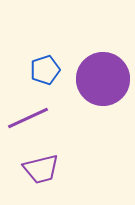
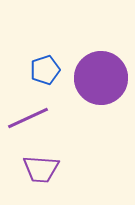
purple circle: moved 2 px left, 1 px up
purple trapezoid: rotated 18 degrees clockwise
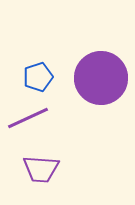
blue pentagon: moved 7 px left, 7 px down
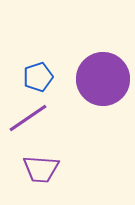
purple circle: moved 2 px right, 1 px down
purple line: rotated 9 degrees counterclockwise
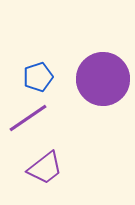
purple trapezoid: moved 4 px right, 1 px up; rotated 42 degrees counterclockwise
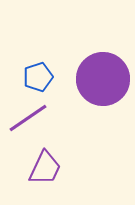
purple trapezoid: rotated 27 degrees counterclockwise
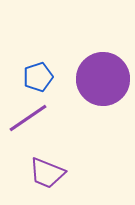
purple trapezoid: moved 2 px right, 5 px down; rotated 87 degrees clockwise
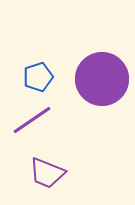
purple circle: moved 1 px left
purple line: moved 4 px right, 2 px down
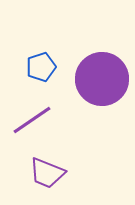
blue pentagon: moved 3 px right, 10 px up
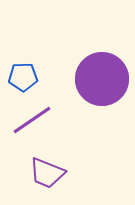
blue pentagon: moved 18 px left, 10 px down; rotated 16 degrees clockwise
